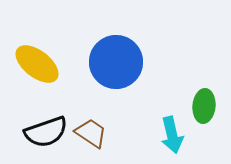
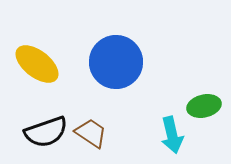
green ellipse: rotated 72 degrees clockwise
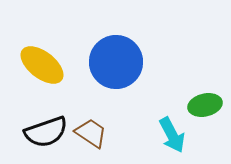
yellow ellipse: moved 5 px right, 1 px down
green ellipse: moved 1 px right, 1 px up
cyan arrow: rotated 15 degrees counterclockwise
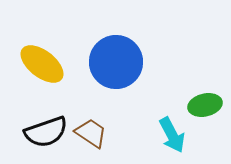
yellow ellipse: moved 1 px up
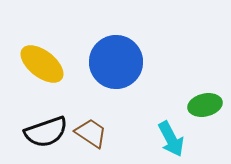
cyan arrow: moved 1 px left, 4 px down
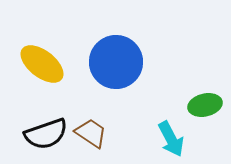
black semicircle: moved 2 px down
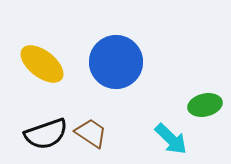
cyan arrow: rotated 18 degrees counterclockwise
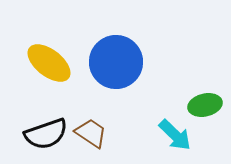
yellow ellipse: moved 7 px right, 1 px up
cyan arrow: moved 4 px right, 4 px up
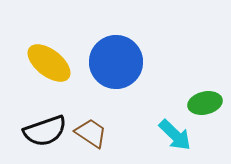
green ellipse: moved 2 px up
black semicircle: moved 1 px left, 3 px up
